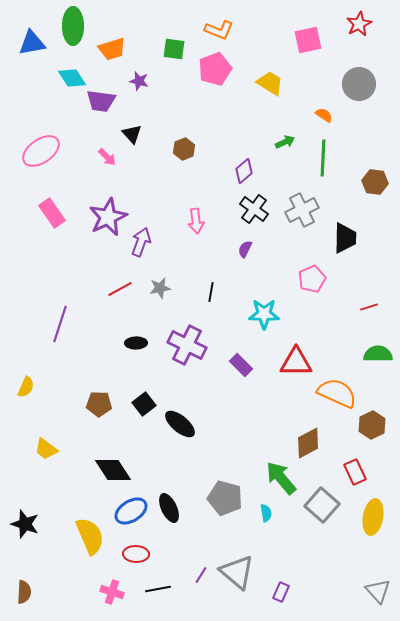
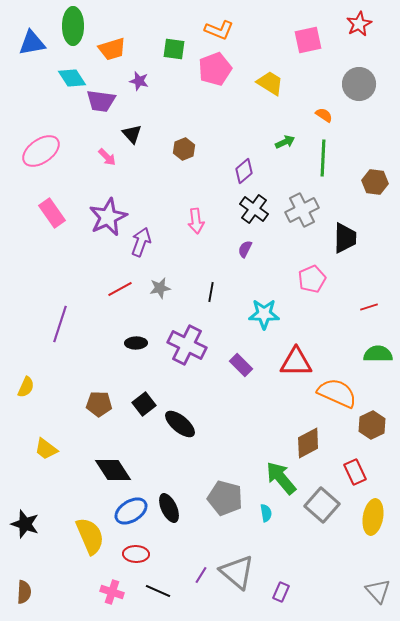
black line at (158, 589): moved 2 px down; rotated 35 degrees clockwise
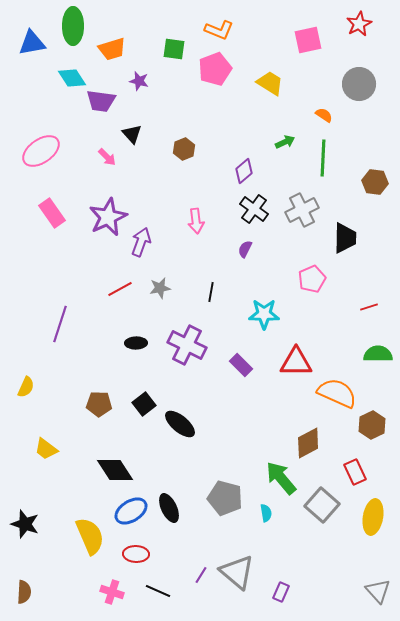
black diamond at (113, 470): moved 2 px right
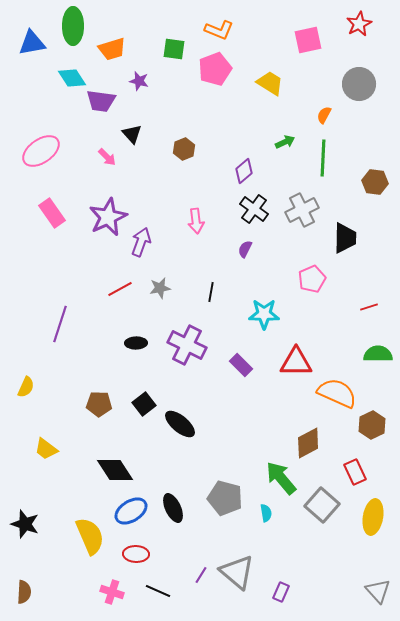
orange semicircle at (324, 115): rotated 96 degrees counterclockwise
black ellipse at (169, 508): moved 4 px right
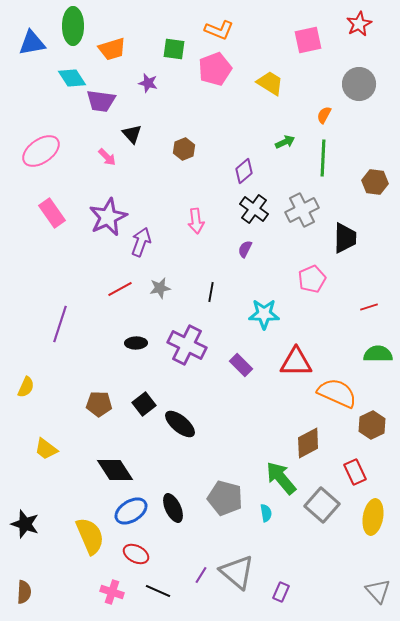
purple star at (139, 81): moved 9 px right, 2 px down
red ellipse at (136, 554): rotated 25 degrees clockwise
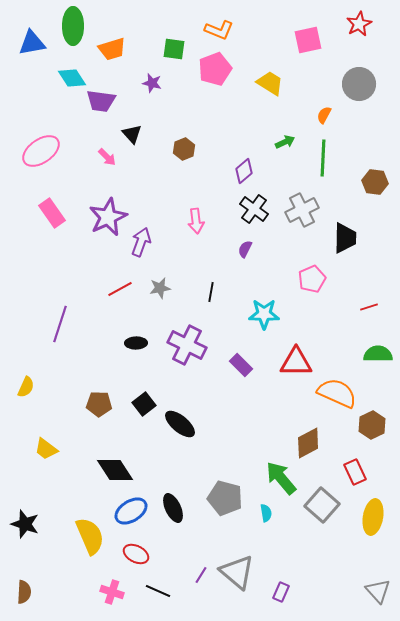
purple star at (148, 83): moved 4 px right
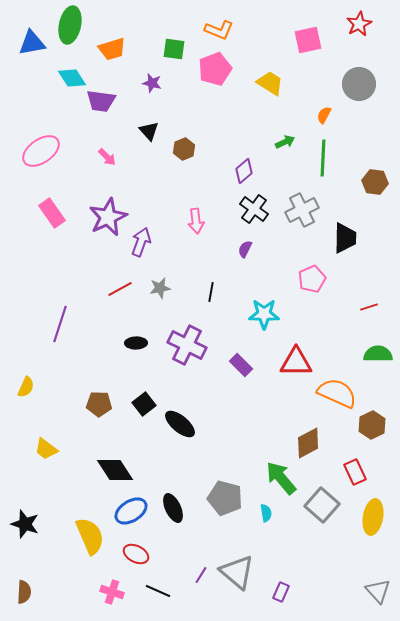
green ellipse at (73, 26): moved 3 px left, 1 px up; rotated 12 degrees clockwise
black triangle at (132, 134): moved 17 px right, 3 px up
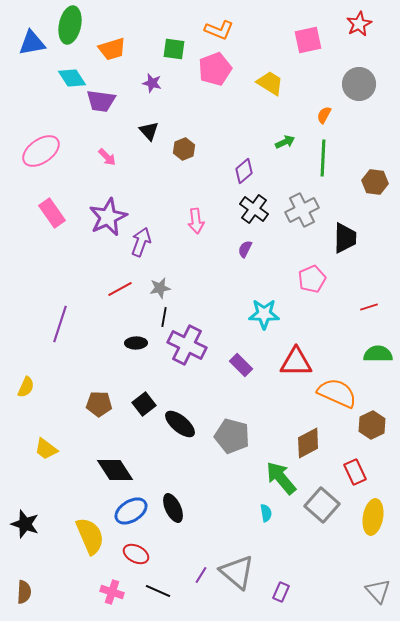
black line at (211, 292): moved 47 px left, 25 px down
gray pentagon at (225, 498): moved 7 px right, 62 px up
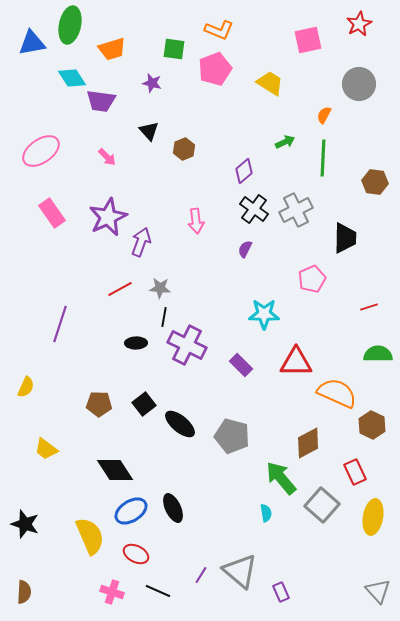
gray cross at (302, 210): moved 6 px left
gray star at (160, 288): rotated 15 degrees clockwise
brown hexagon at (372, 425): rotated 8 degrees counterclockwise
gray triangle at (237, 572): moved 3 px right, 1 px up
purple rectangle at (281, 592): rotated 48 degrees counterclockwise
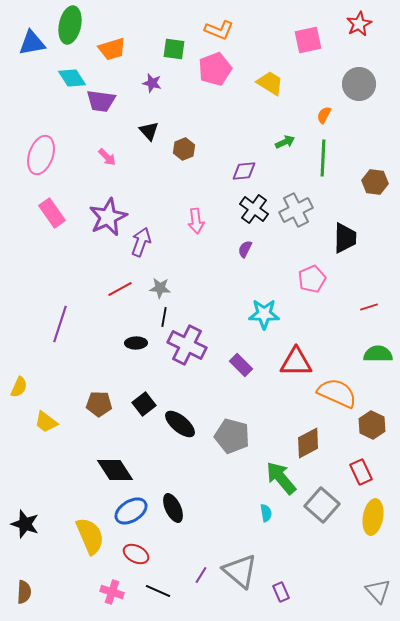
pink ellipse at (41, 151): moved 4 px down; rotated 36 degrees counterclockwise
purple diamond at (244, 171): rotated 35 degrees clockwise
yellow semicircle at (26, 387): moved 7 px left
yellow trapezoid at (46, 449): moved 27 px up
red rectangle at (355, 472): moved 6 px right
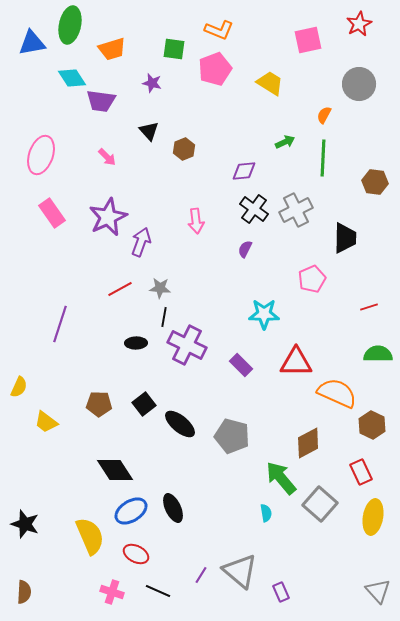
gray square at (322, 505): moved 2 px left, 1 px up
